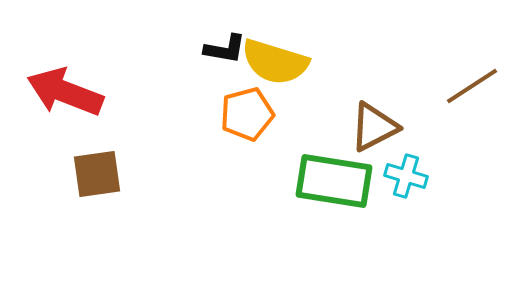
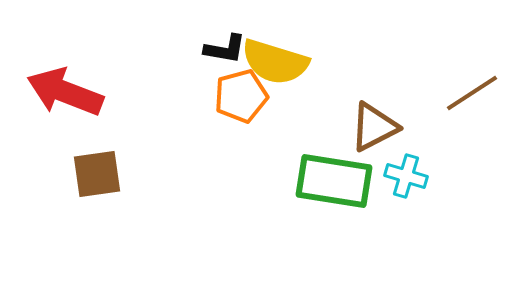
brown line: moved 7 px down
orange pentagon: moved 6 px left, 18 px up
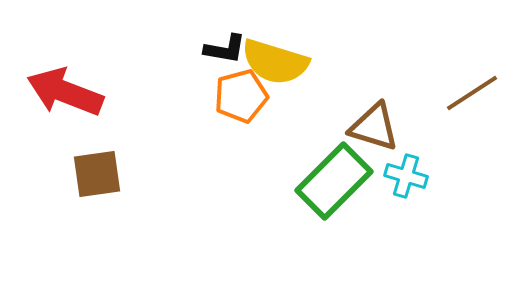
brown triangle: rotated 44 degrees clockwise
green rectangle: rotated 54 degrees counterclockwise
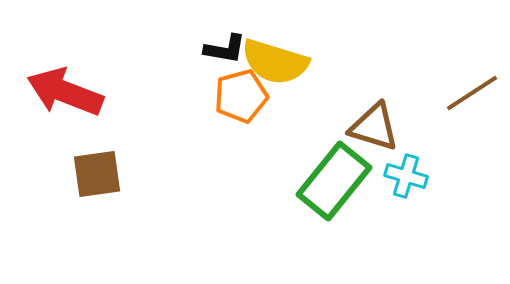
green rectangle: rotated 6 degrees counterclockwise
